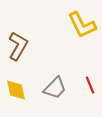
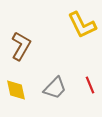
brown L-shape: moved 3 px right
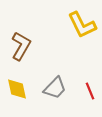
red line: moved 6 px down
yellow diamond: moved 1 px right, 1 px up
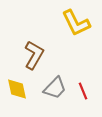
yellow L-shape: moved 6 px left, 2 px up
brown L-shape: moved 13 px right, 9 px down
red line: moved 7 px left
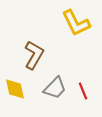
yellow diamond: moved 2 px left
